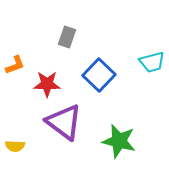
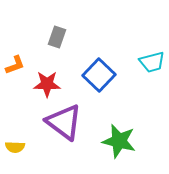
gray rectangle: moved 10 px left
yellow semicircle: moved 1 px down
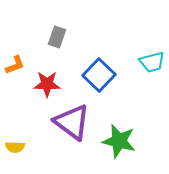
purple triangle: moved 8 px right
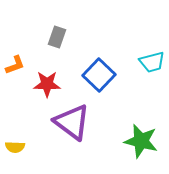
green star: moved 22 px right
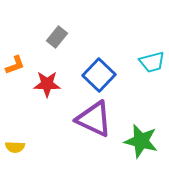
gray rectangle: rotated 20 degrees clockwise
purple triangle: moved 22 px right, 3 px up; rotated 12 degrees counterclockwise
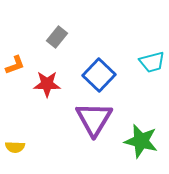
purple triangle: rotated 36 degrees clockwise
